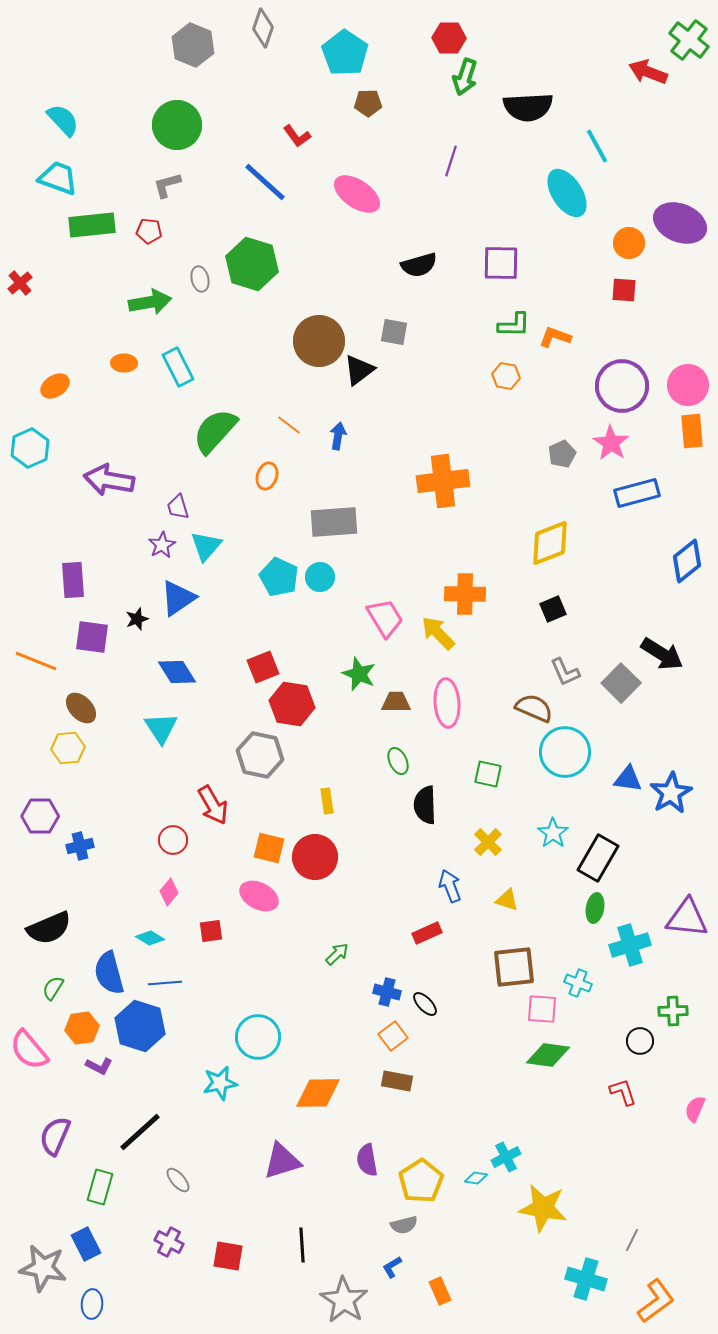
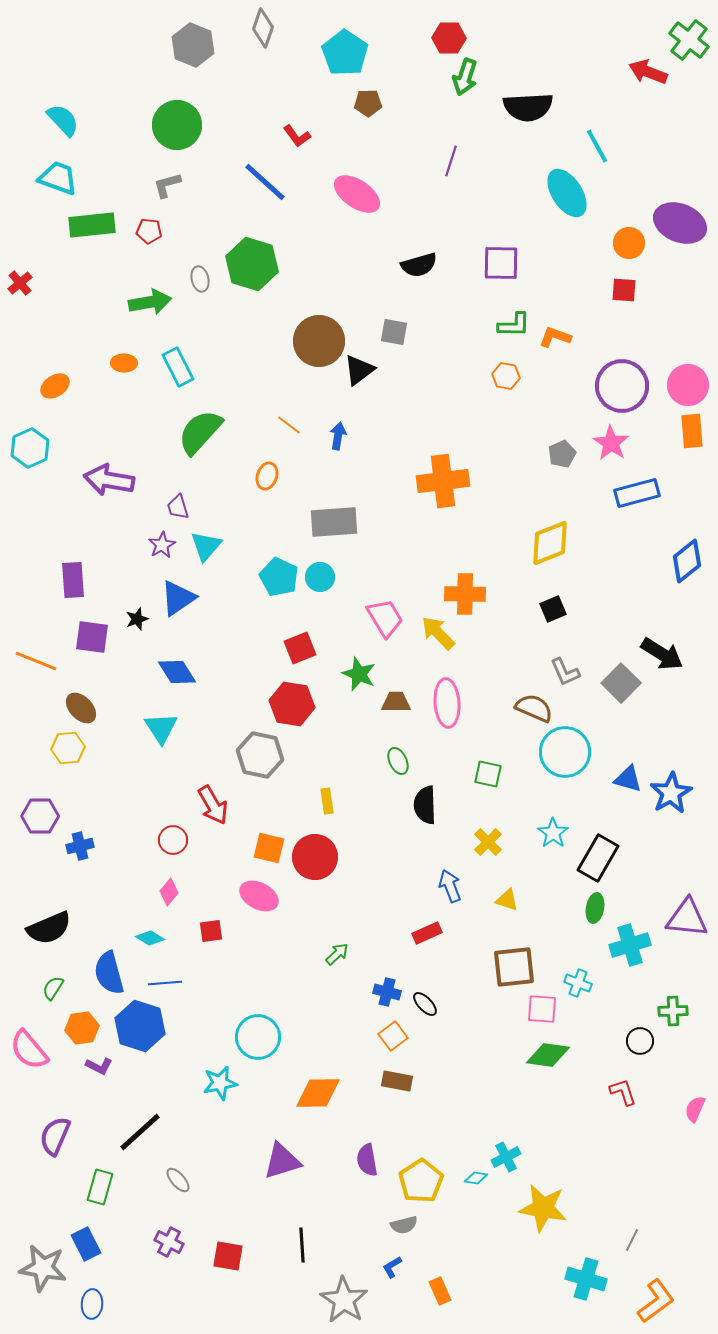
green semicircle at (215, 431): moved 15 px left, 1 px down
red square at (263, 667): moved 37 px right, 19 px up
blue triangle at (628, 779): rotated 8 degrees clockwise
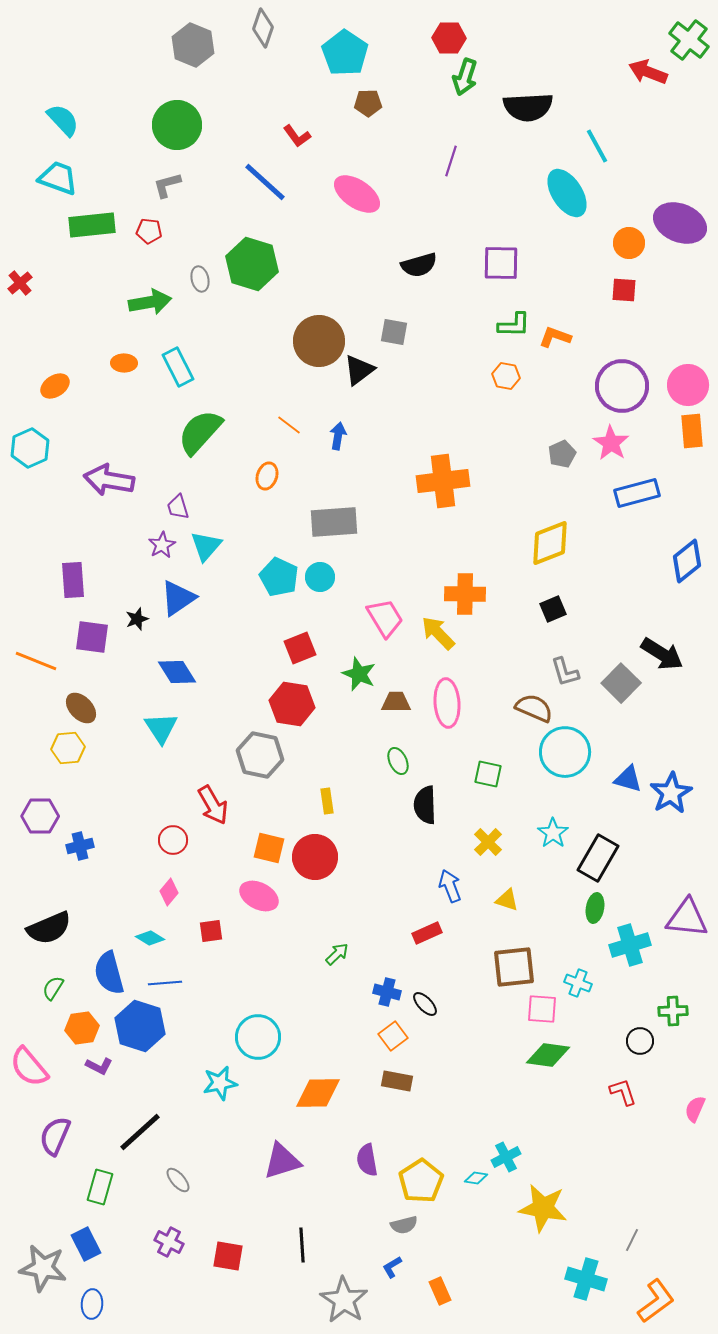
gray L-shape at (565, 672): rotated 8 degrees clockwise
pink semicircle at (29, 1050): moved 17 px down
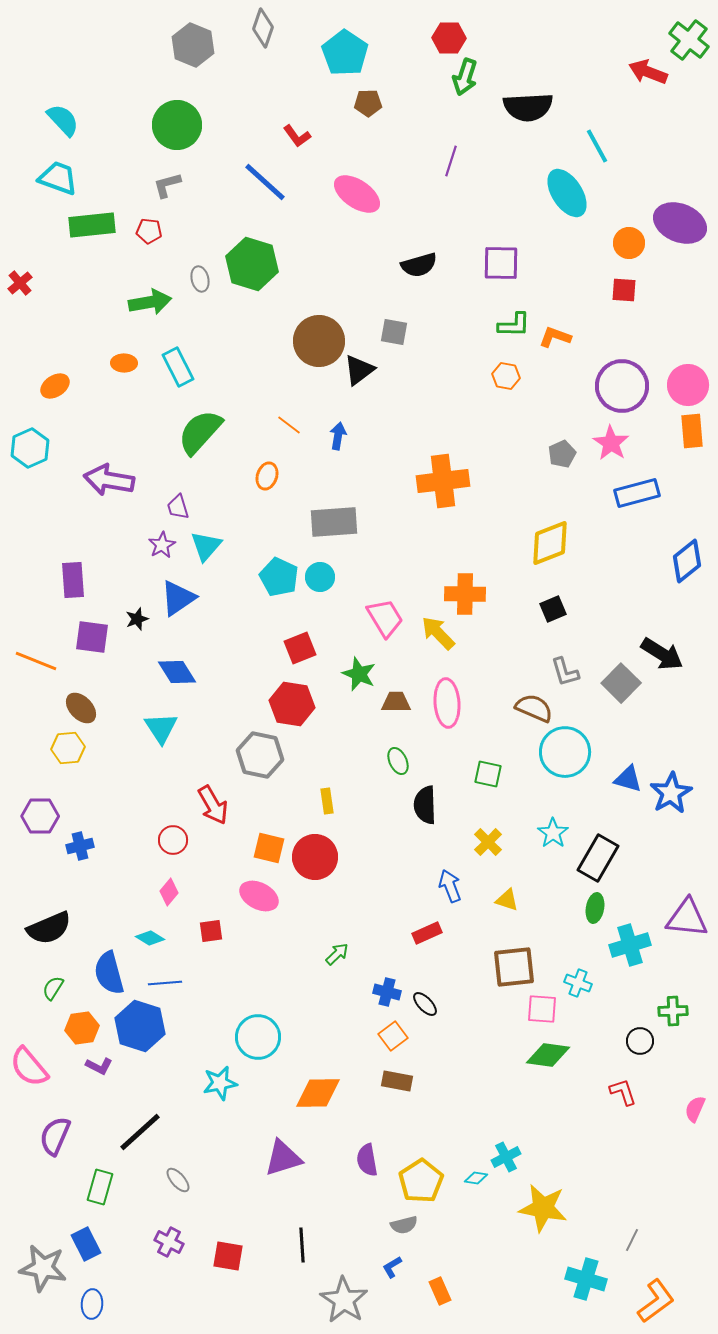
purple triangle at (282, 1161): moved 1 px right, 3 px up
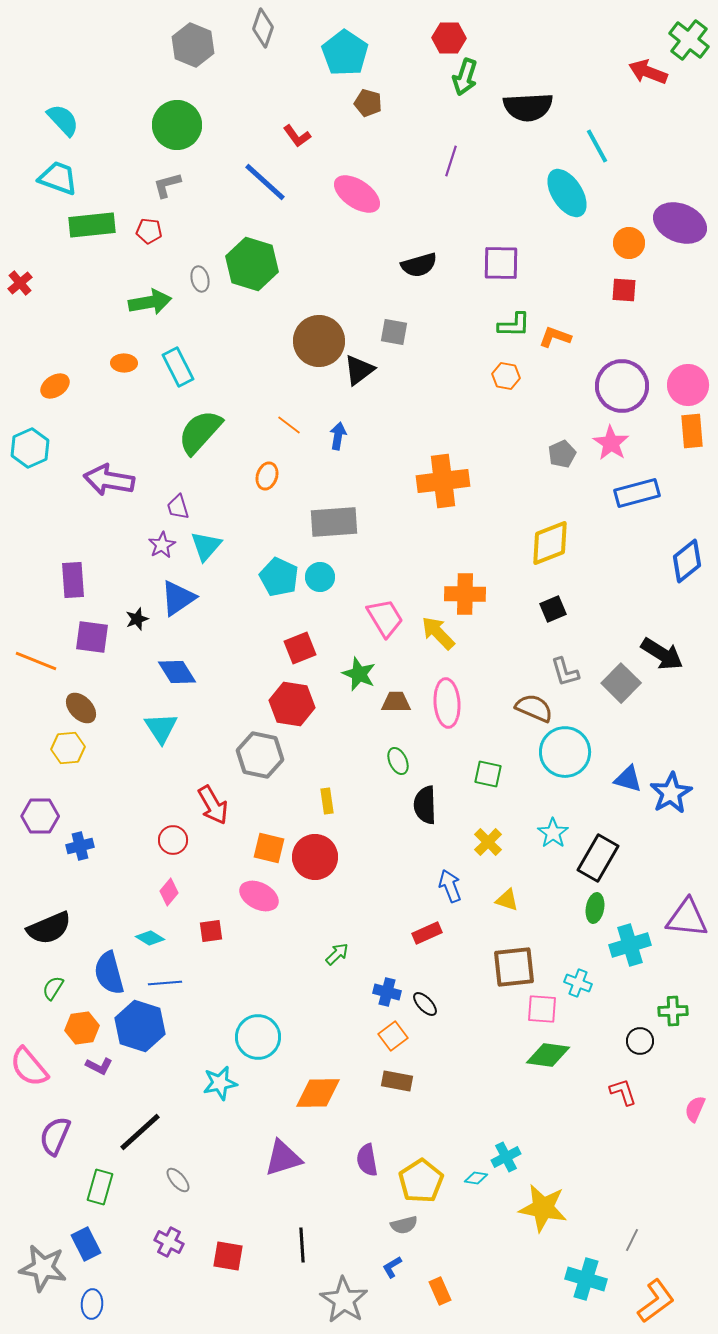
brown pentagon at (368, 103): rotated 16 degrees clockwise
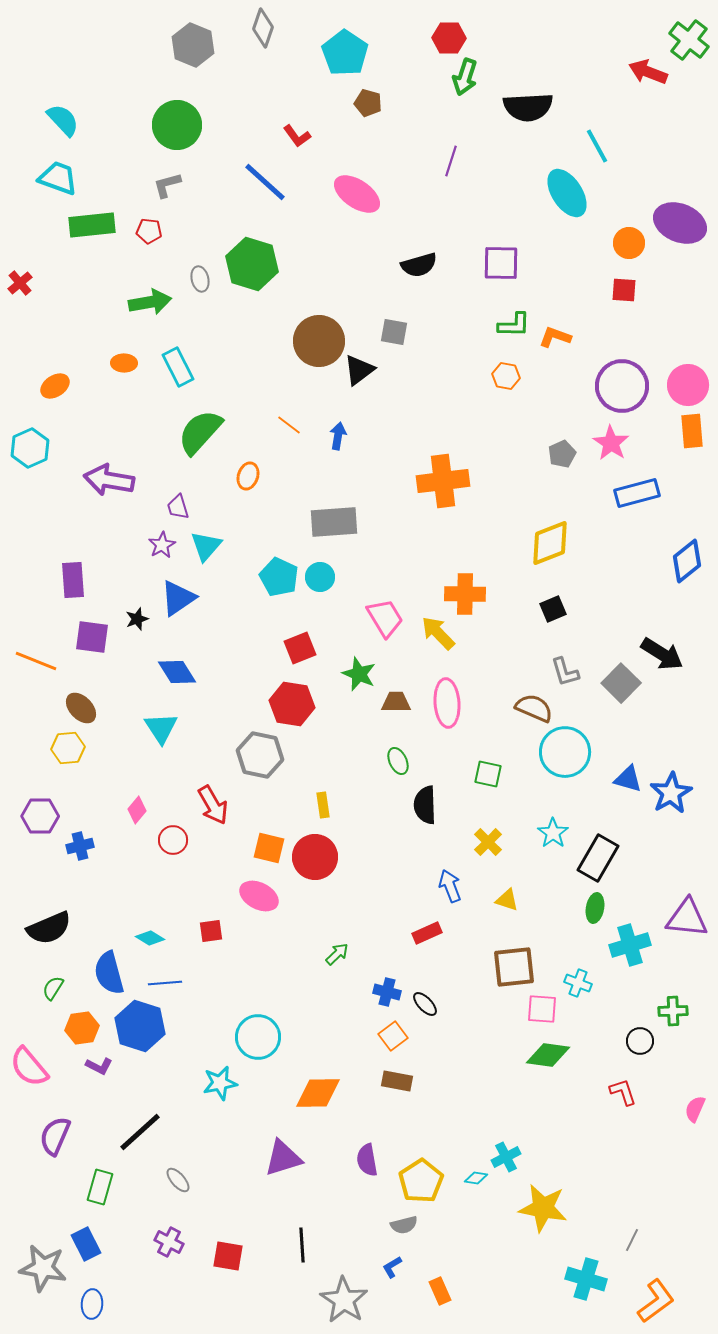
orange ellipse at (267, 476): moved 19 px left
yellow rectangle at (327, 801): moved 4 px left, 4 px down
pink diamond at (169, 892): moved 32 px left, 82 px up
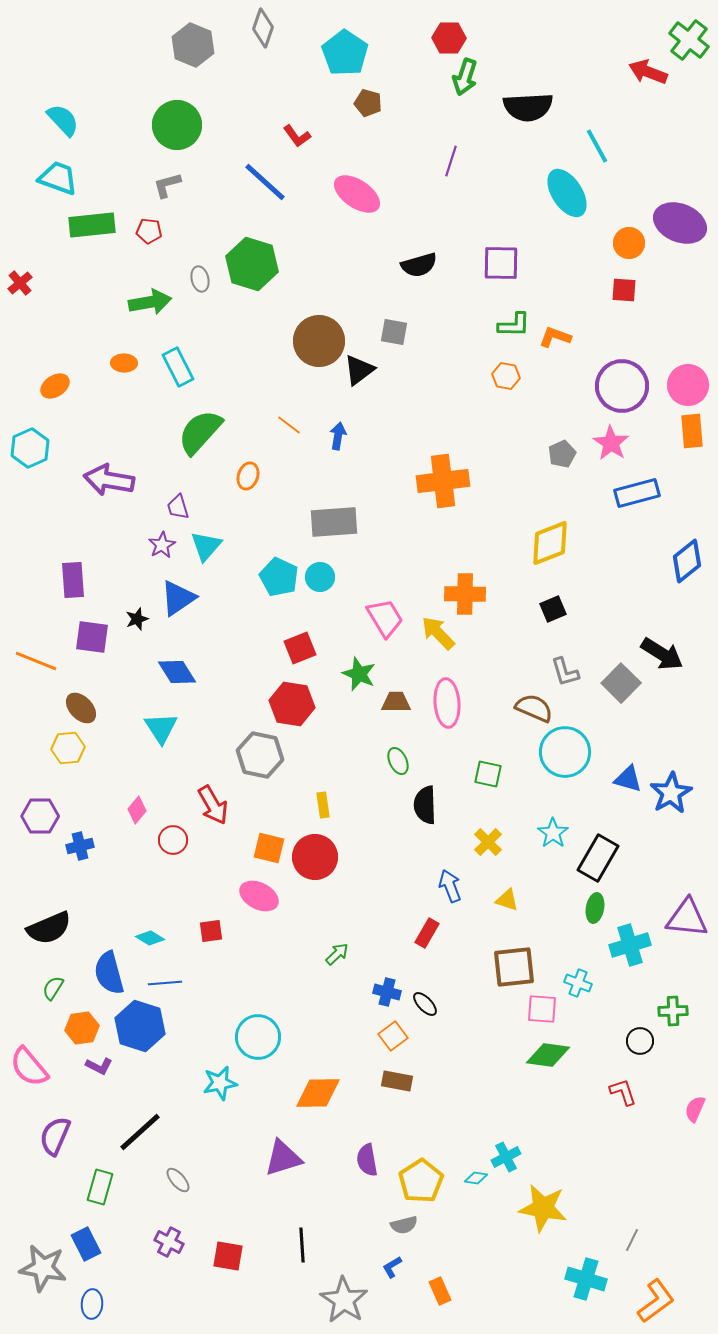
red rectangle at (427, 933): rotated 36 degrees counterclockwise
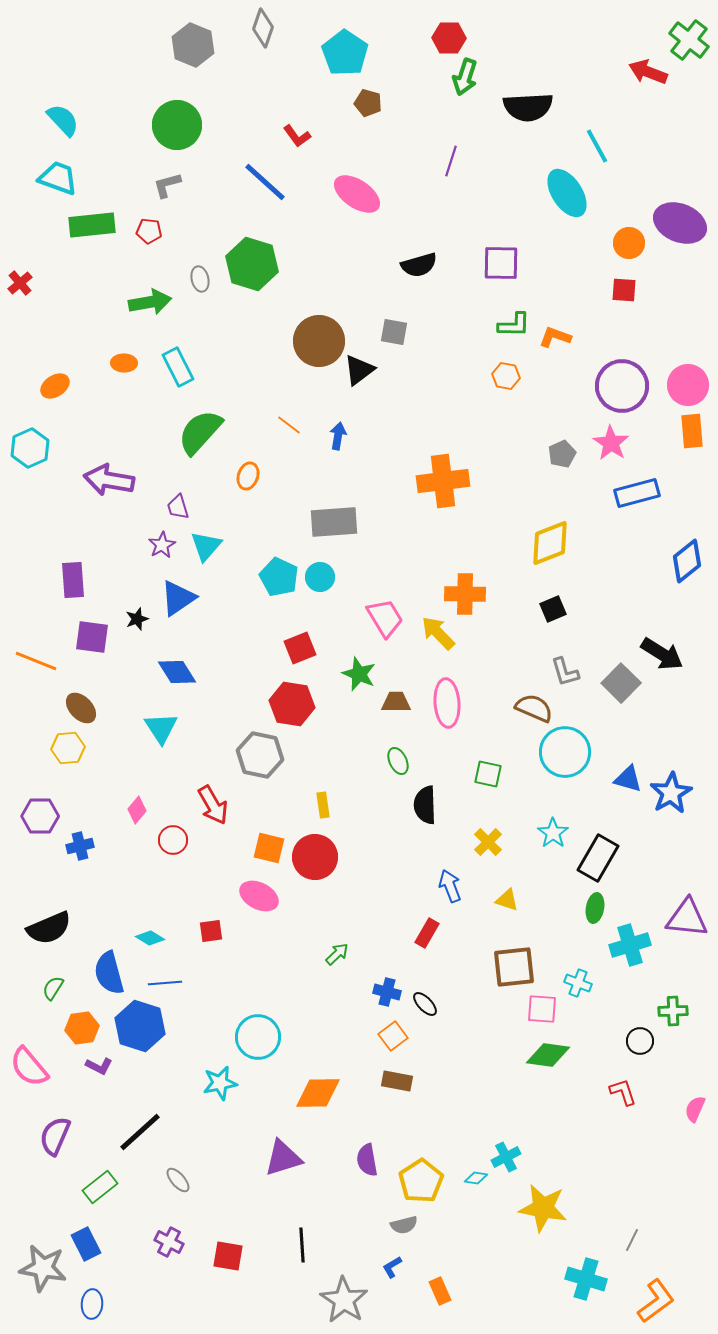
green rectangle at (100, 1187): rotated 36 degrees clockwise
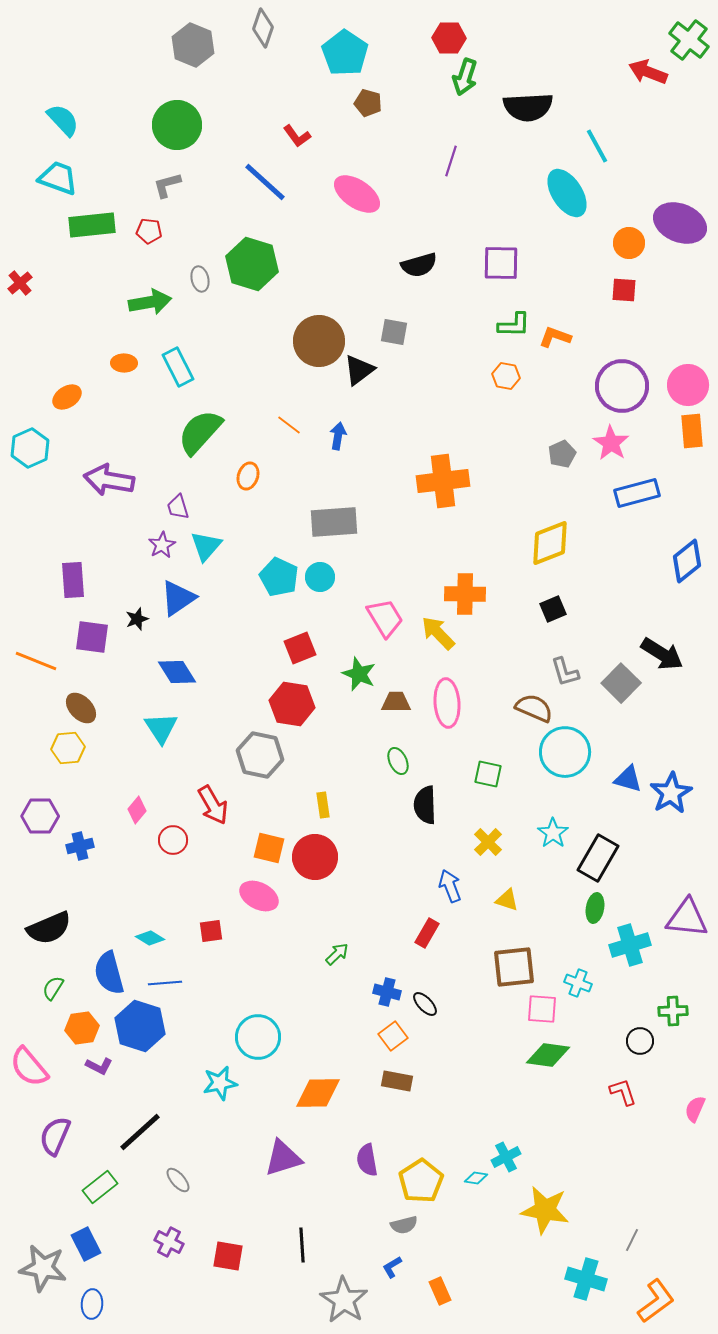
orange ellipse at (55, 386): moved 12 px right, 11 px down
yellow star at (543, 1208): moved 2 px right, 2 px down
